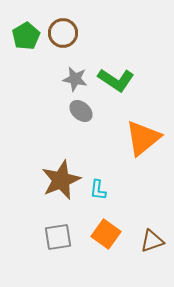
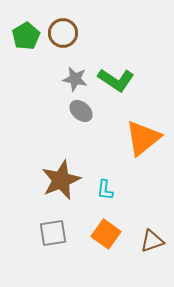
cyan L-shape: moved 7 px right
gray square: moved 5 px left, 4 px up
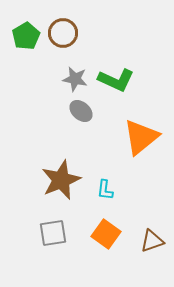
green L-shape: rotated 9 degrees counterclockwise
orange triangle: moved 2 px left, 1 px up
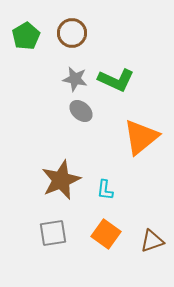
brown circle: moved 9 px right
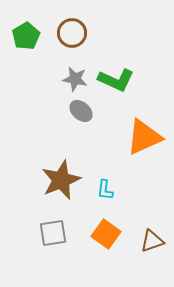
orange triangle: moved 3 px right; rotated 15 degrees clockwise
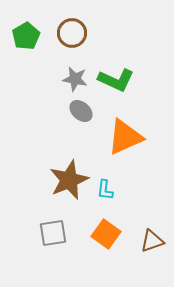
orange triangle: moved 19 px left
brown star: moved 8 px right
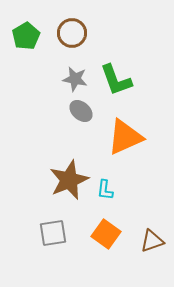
green L-shape: rotated 45 degrees clockwise
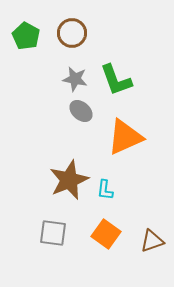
green pentagon: rotated 12 degrees counterclockwise
gray square: rotated 16 degrees clockwise
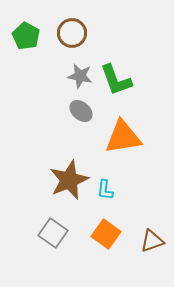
gray star: moved 5 px right, 3 px up
orange triangle: moved 2 px left; rotated 15 degrees clockwise
gray square: rotated 28 degrees clockwise
